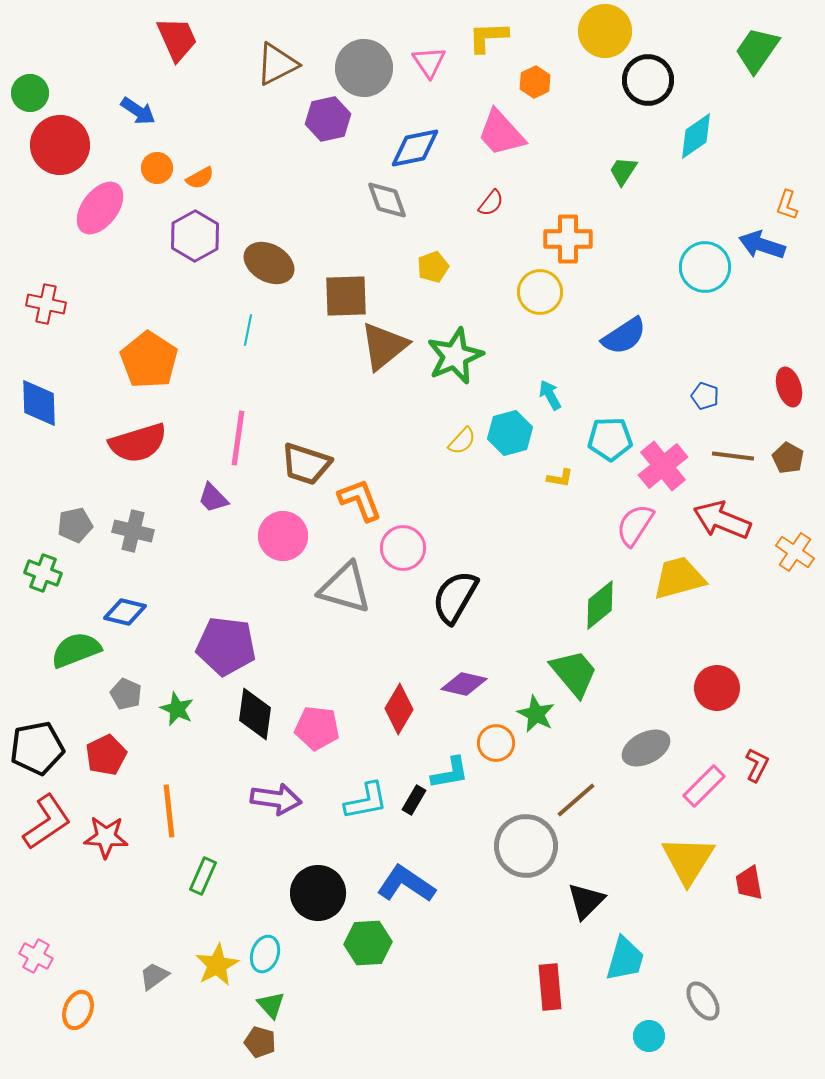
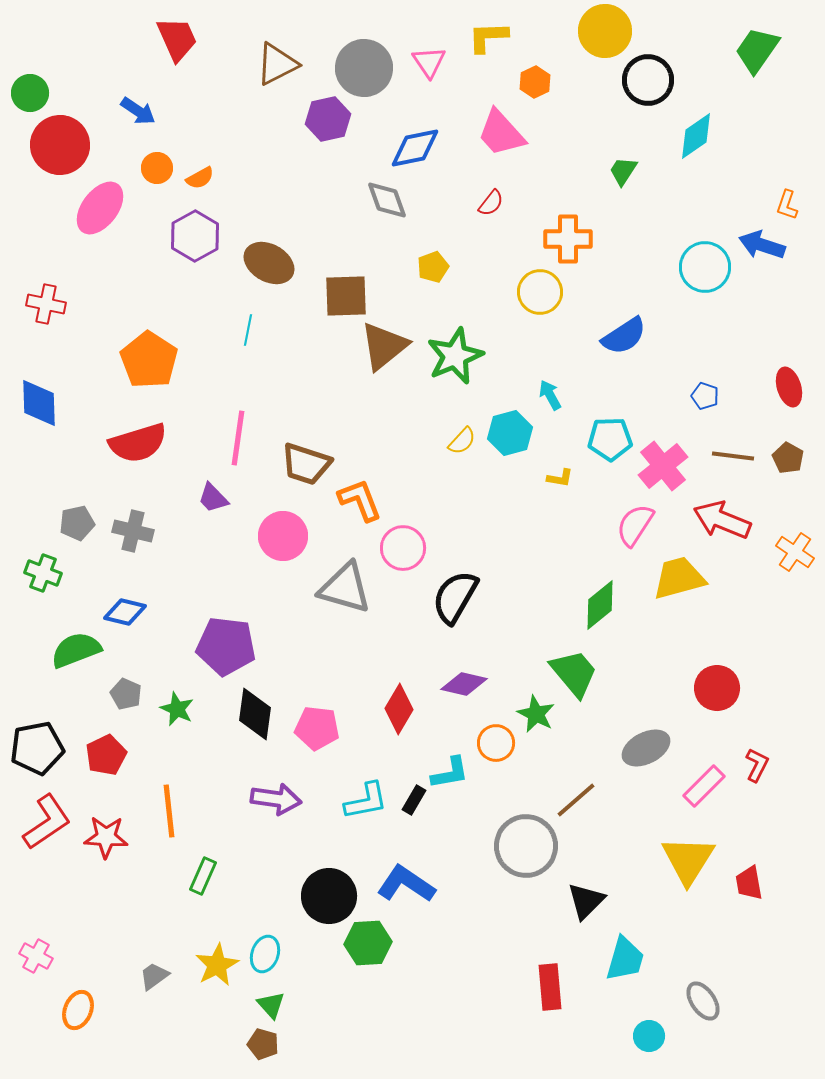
gray pentagon at (75, 525): moved 2 px right, 2 px up
black circle at (318, 893): moved 11 px right, 3 px down
brown pentagon at (260, 1042): moved 3 px right, 2 px down
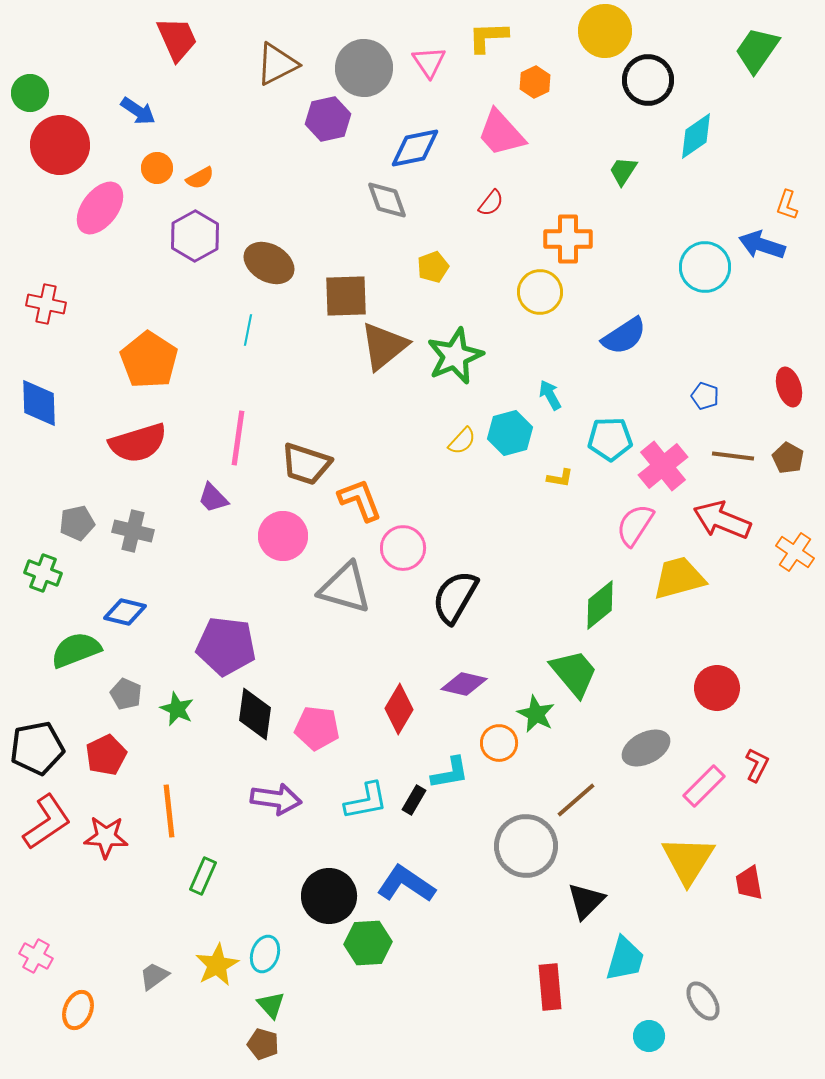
orange circle at (496, 743): moved 3 px right
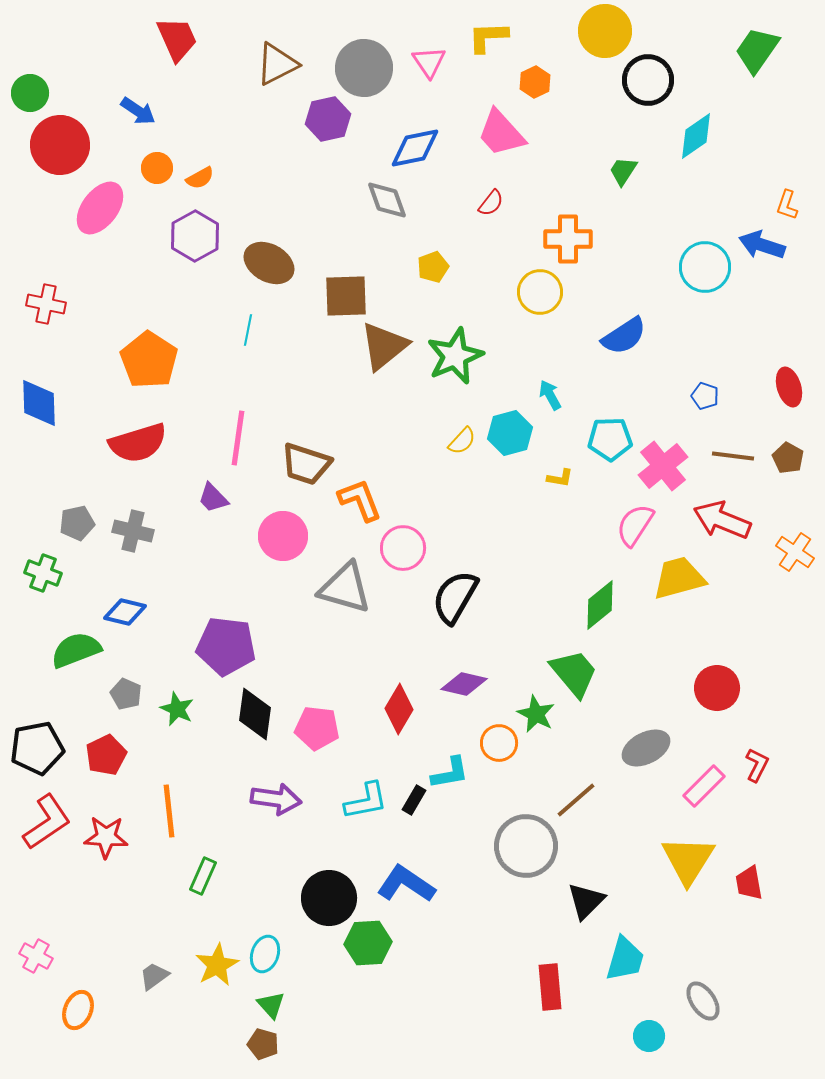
black circle at (329, 896): moved 2 px down
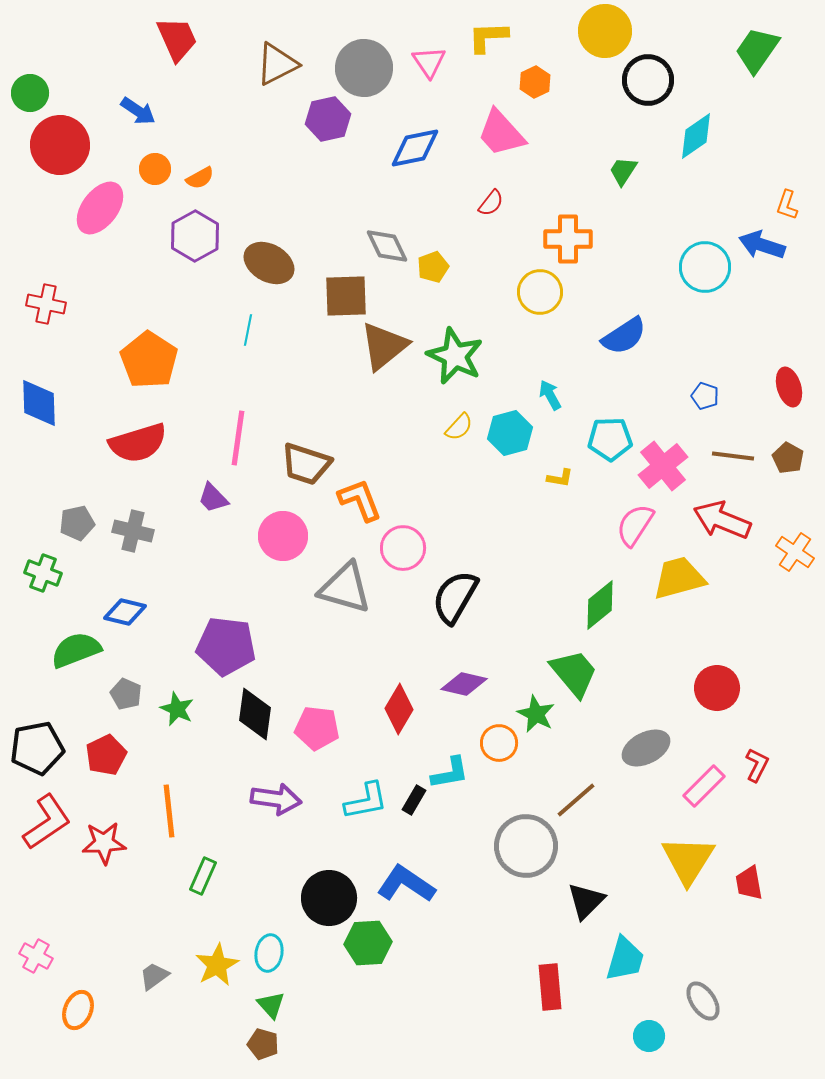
orange circle at (157, 168): moved 2 px left, 1 px down
gray diamond at (387, 200): moved 46 px down; rotated 6 degrees counterclockwise
green star at (455, 356): rotated 24 degrees counterclockwise
yellow semicircle at (462, 441): moved 3 px left, 14 px up
red star at (106, 837): moved 2 px left, 6 px down; rotated 6 degrees counterclockwise
cyan ellipse at (265, 954): moved 4 px right, 1 px up; rotated 9 degrees counterclockwise
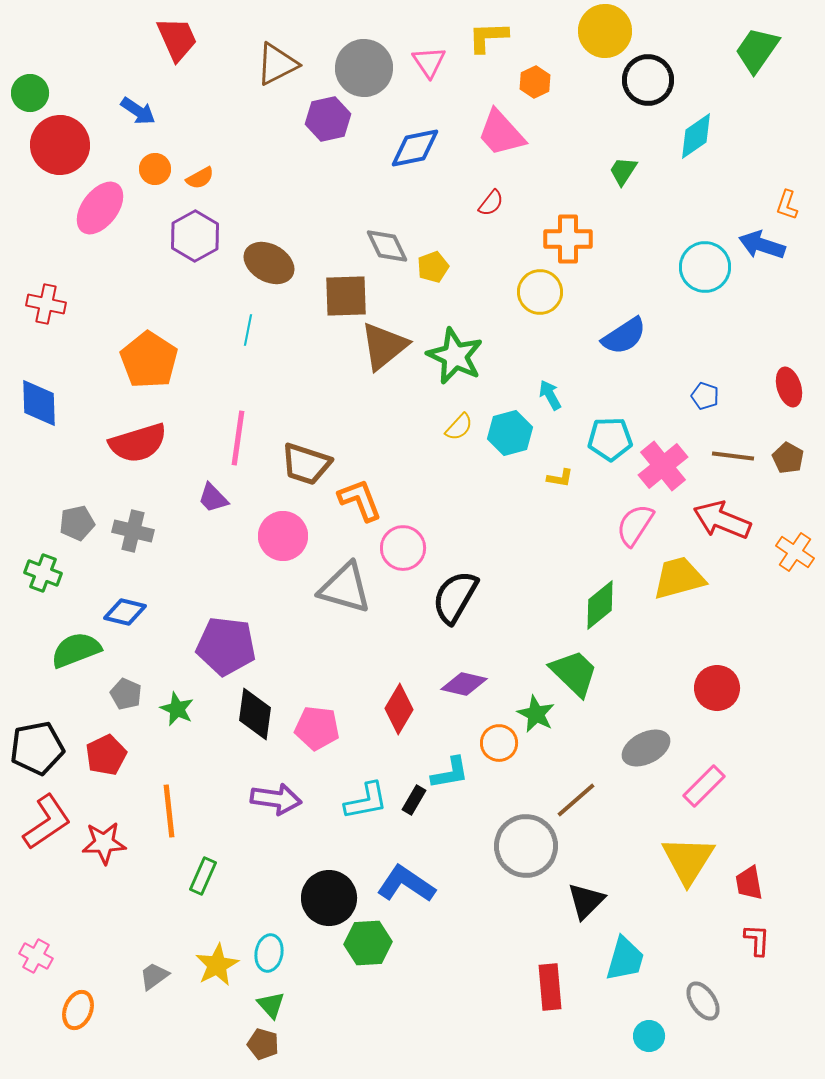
green trapezoid at (574, 673): rotated 6 degrees counterclockwise
red L-shape at (757, 765): moved 175 px down; rotated 24 degrees counterclockwise
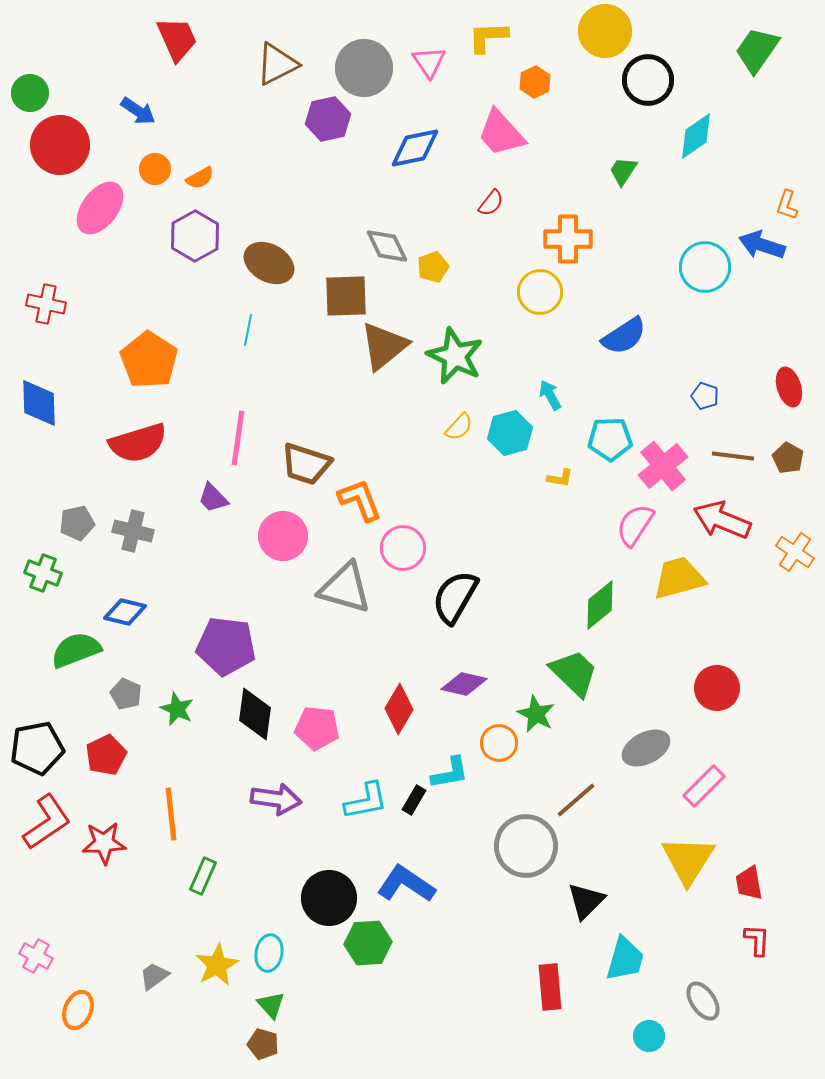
orange line at (169, 811): moved 2 px right, 3 px down
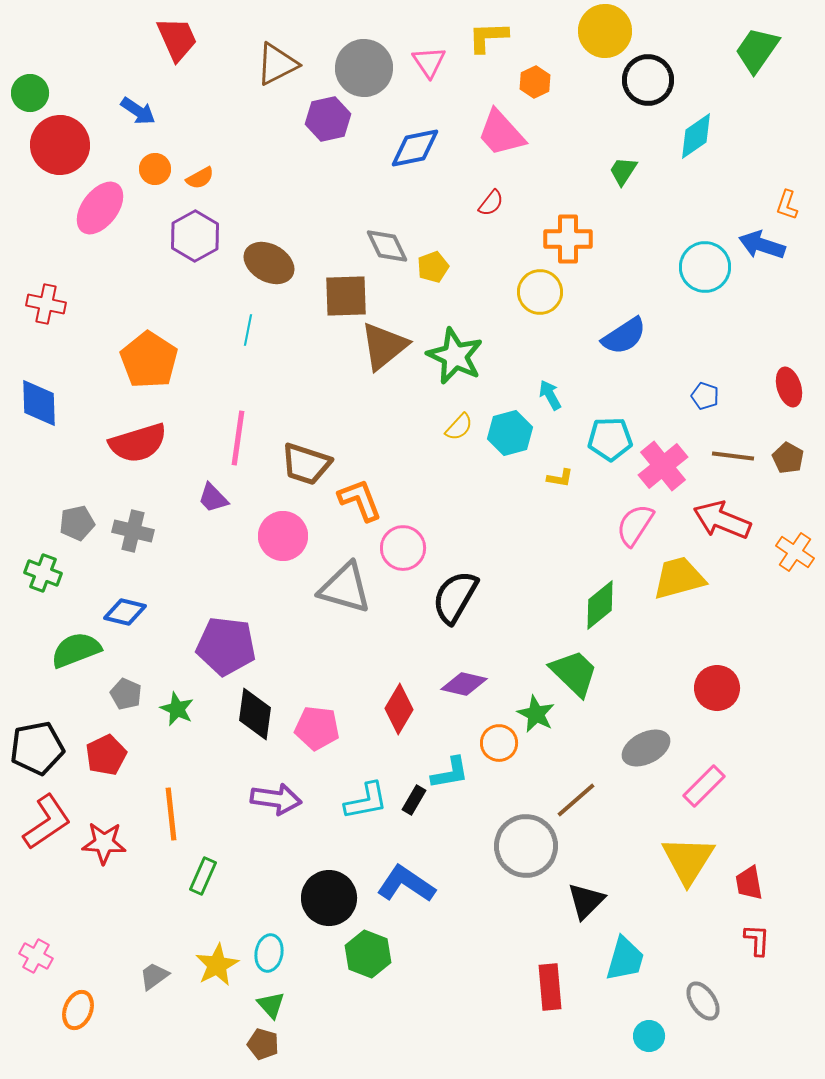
red star at (104, 843): rotated 6 degrees clockwise
green hexagon at (368, 943): moved 11 px down; rotated 24 degrees clockwise
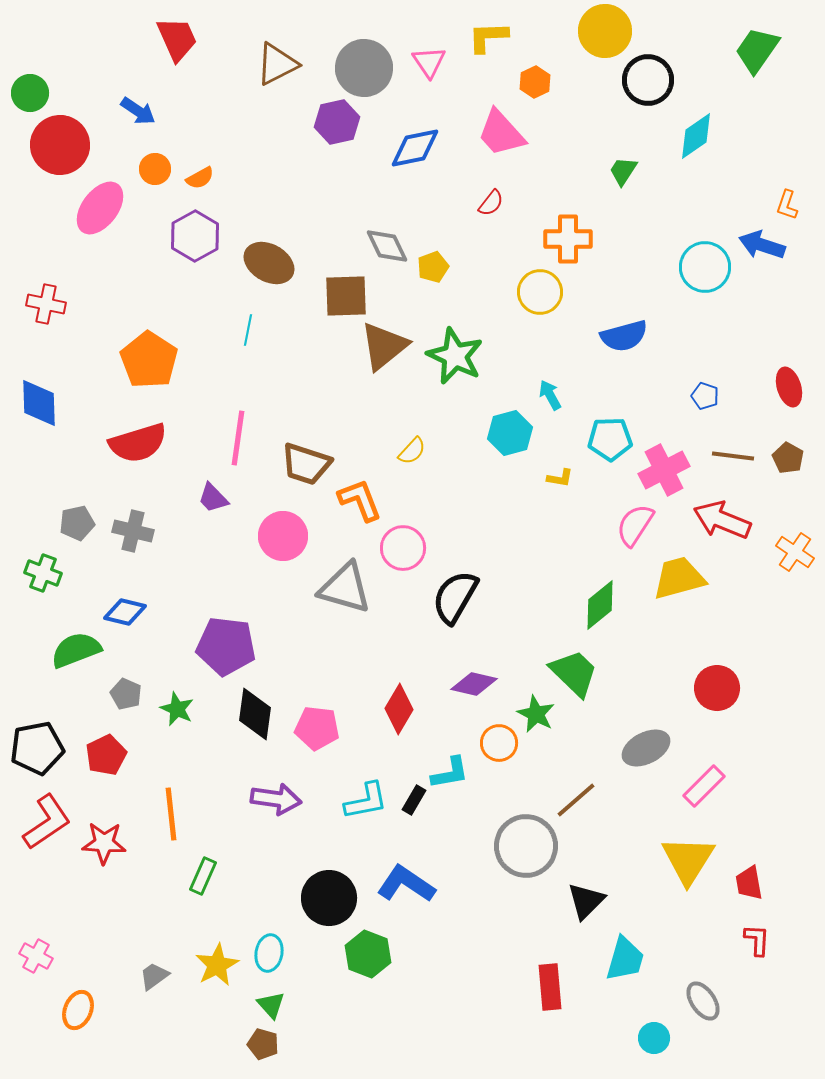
purple hexagon at (328, 119): moved 9 px right, 3 px down
blue semicircle at (624, 336): rotated 18 degrees clockwise
yellow semicircle at (459, 427): moved 47 px left, 24 px down
pink cross at (663, 466): moved 1 px right, 4 px down; rotated 12 degrees clockwise
purple diamond at (464, 684): moved 10 px right
cyan circle at (649, 1036): moved 5 px right, 2 px down
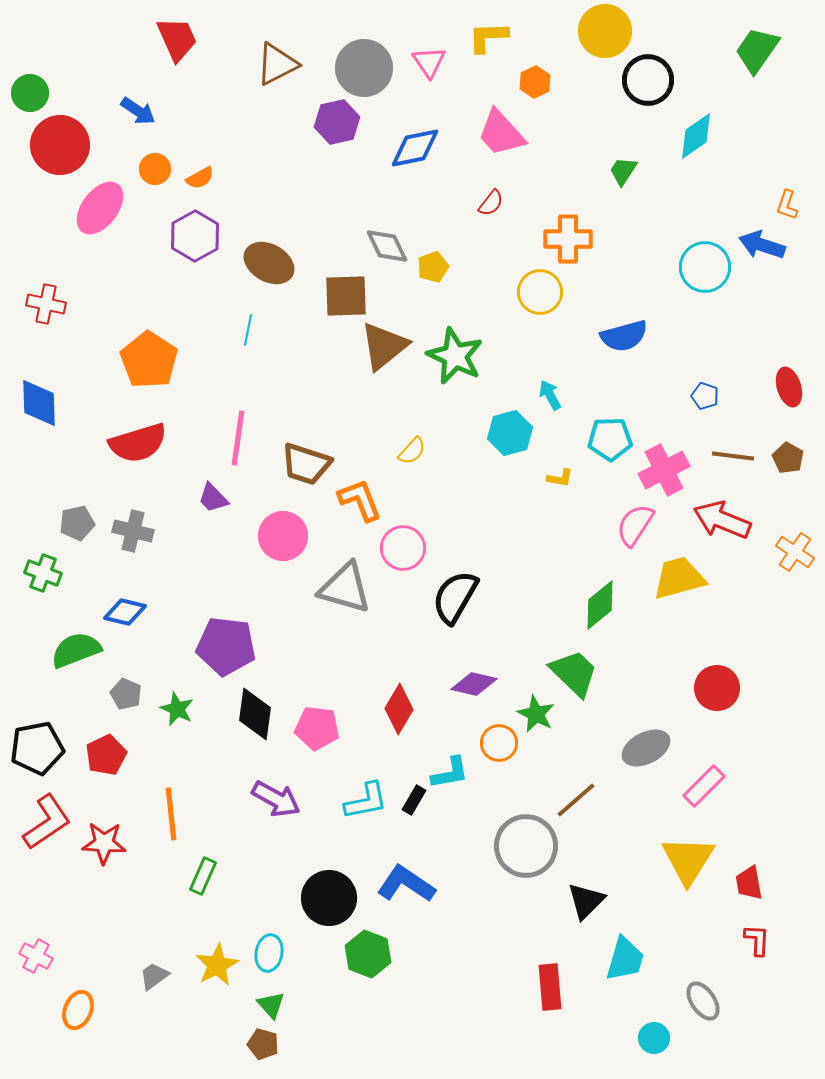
purple arrow at (276, 799): rotated 21 degrees clockwise
